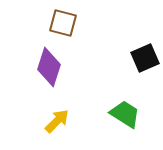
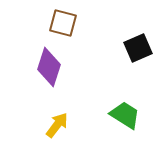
black square: moved 7 px left, 10 px up
green trapezoid: moved 1 px down
yellow arrow: moved 4 px down; rotated 8 degrees counterclockwise
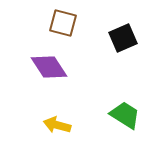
black square: moved 15 px left, 10 px up
purple diamond: rotated 51 degrees counterclockwise
yellow arrow: rotated 112 degrees counterclockwise
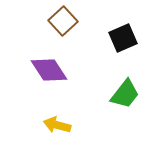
brown square: moved 2 px up; rotated 32 degrees clockwise
purple diamond: moved 3 px down
green trapezoid: moved 21 px up; rotated 96 degrees clockwise
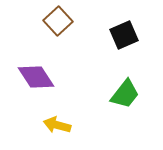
brown square: moved 5 px left
black square: moved 1 px right, 3 px up
purple diamond: moved 13 px left, 7 px down
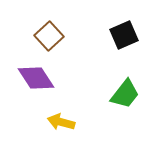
brown square: moved 9 px left, 15 px down
purple diamond: moved 1 px down
yellow arrow: moved 4 px right, 3 px up
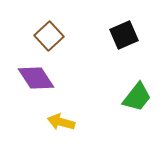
green trapezoid: moved 12 px right, 3 px down
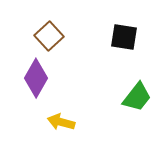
black square: moved 2 px down; rotated 32 degrees clockwise
purple diamond: rotated 63 degrees clockwise
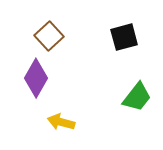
black square: rotated 24 degrees counterclockwise
